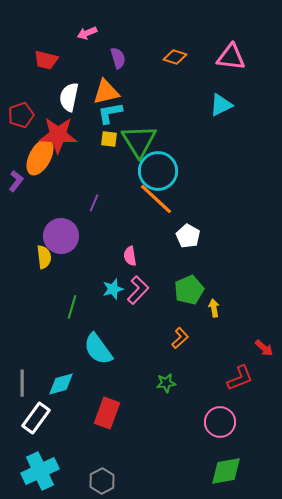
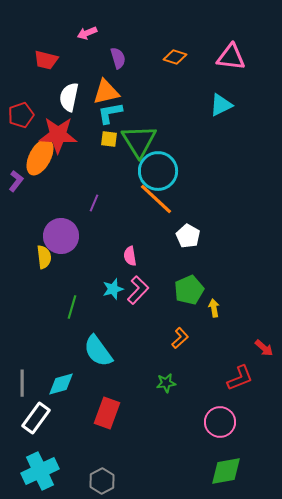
cyan semicircle: moved 2 px down
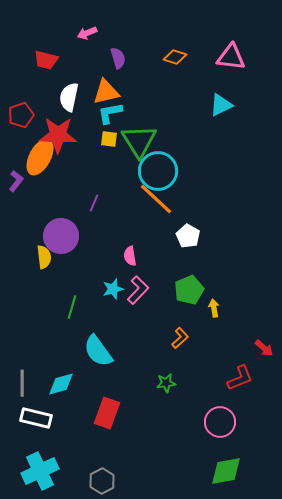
white rectangle: rotated 68 degrees clockwise
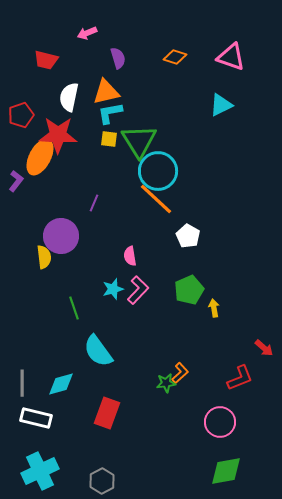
pink triangle: rotated 12 degrees clockwise
green line: moved 2 px right, 1 px down; rotated 35 degrees counterclockwise
orange L-shape: moved 35 px down
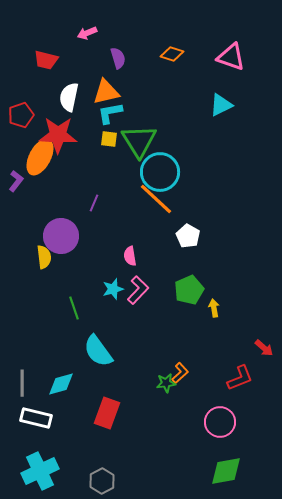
orange diamond: moved 3 px left, 3 px up
cyan circle: moved 2 px right, 1 px down
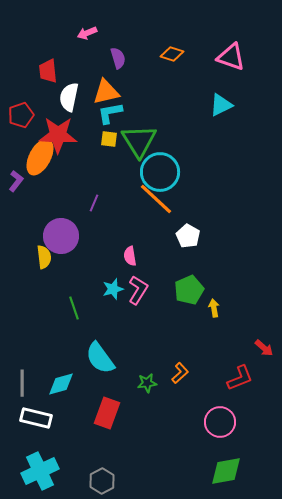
red trapezoid: moved 2 px right, 11 px down; rotated 70 degrees clockwise
pink L-shape: rotated 12 degrees counterclockwise
cyan semicircle: moved 2 px right, 7 px down
green star: moved 19 px left
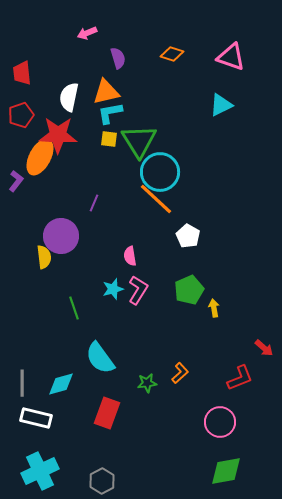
red trapezoid: moved 26 px left, 2 px down
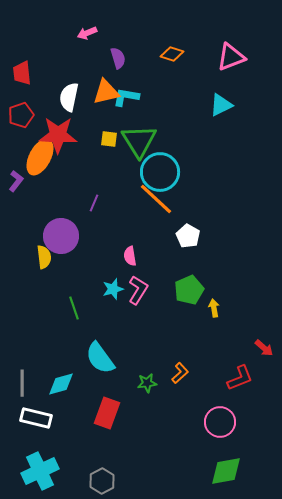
pink triangle: rotated 40 degrees counterclockwise
cyan L-shape: moved 16 px right, 16 px up; rotated 20 degrees clockwise
